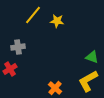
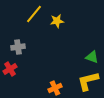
yellow line: moved 1 px right, 1 px up
yellow star: rotated 16 degrees counterclockwise
yellow L-shape: rotated 15 degrees clockwise
orange cross: rotated 24 degrees clockwise
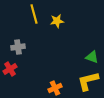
yellow line: rotated 54 degrees counterclockwise
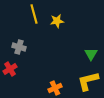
gray cross: moved 1 px right; rotated 24 degrees clockwise
green triangle: moved 1 px left, 3 px up; rotated 40 degrees clockwise
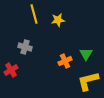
yellow star: moved 1 px right, 1 px up
gray cross: moved 6 px right
green triangle: moved 5 px left
red cross: moved 1 px right, 1 px down
orange cross: moved 10 px right, 27 px up
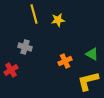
green triangle: moved 6 px right; rotated 32 degrees counterclockwise
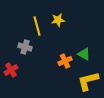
yellow line: moved 3 px right, 12 px down
green triangle: moved 8 px left
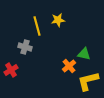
green triangle: rotated 16 degrees counterclockwise
orange cross: moved 4 px right, 5 px down; rotated 16 degrees counterclockwise
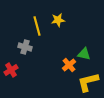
orange cross: moved 1 px up
yellow L-shape: moved 1 px down
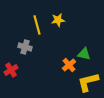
yellow line: moved 1 px up
